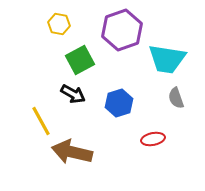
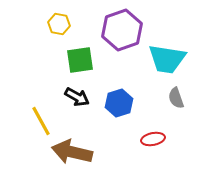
green square: rotated 20 degrees clockwise
black arrow: moved 4 px right, 3 px down
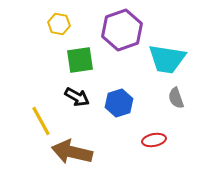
red ellipse: moved 1 px right, 1 px down
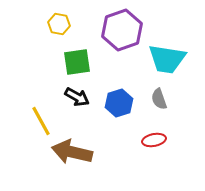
green square: moved 3 px left, 2 px down
gray semicircle: moved 17 px left, 1 px down
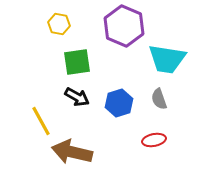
purple hexagon: moved 2 px right, 4 px up; rotated 18 degrees counterclockwise
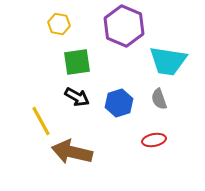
cyan trapezoid: moved 1 px right, 2 px down
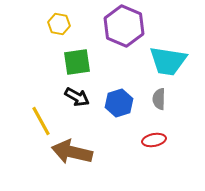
gray semicircle: rotated 20 degrees clockwise
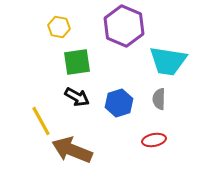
yellow hexagon: moved 3 px down
brown arrow: moved 2 px up; rotated 9 degrees clockwise
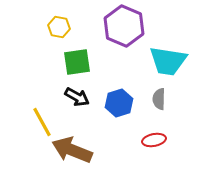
yellow line: moved 1 px right, 1 px down
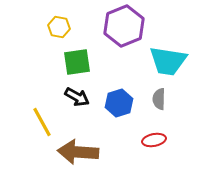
purple hexagon: rotated 15 degrees clockwise
brown arrow: moved 6 px right, 2 px down; rotated 18 degrees counterclockwise
